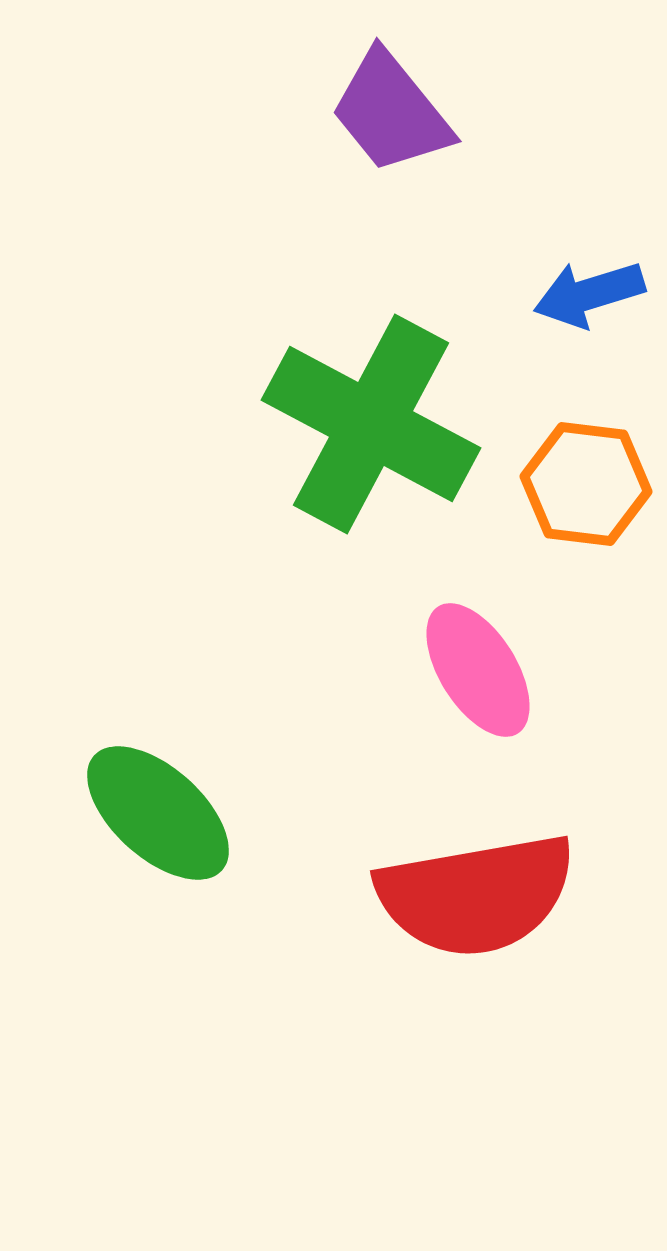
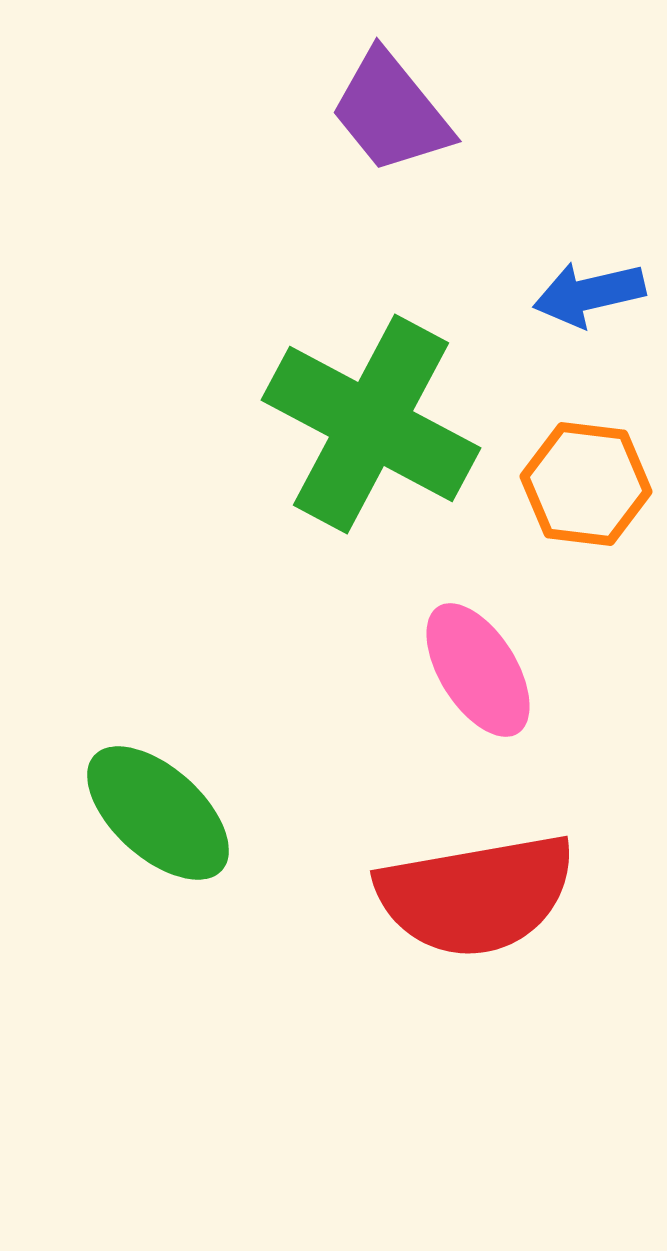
blue arrow: rotated 4 degrees clockwise
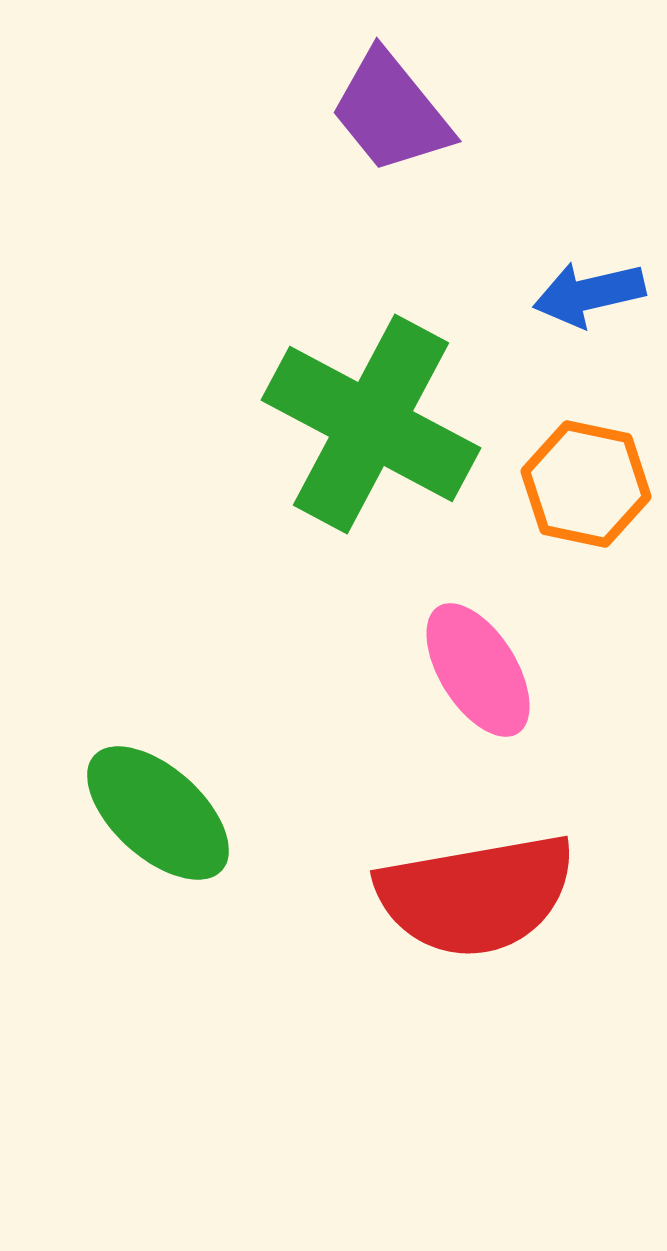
orange hexagon: rotated 5 degrees clockwise
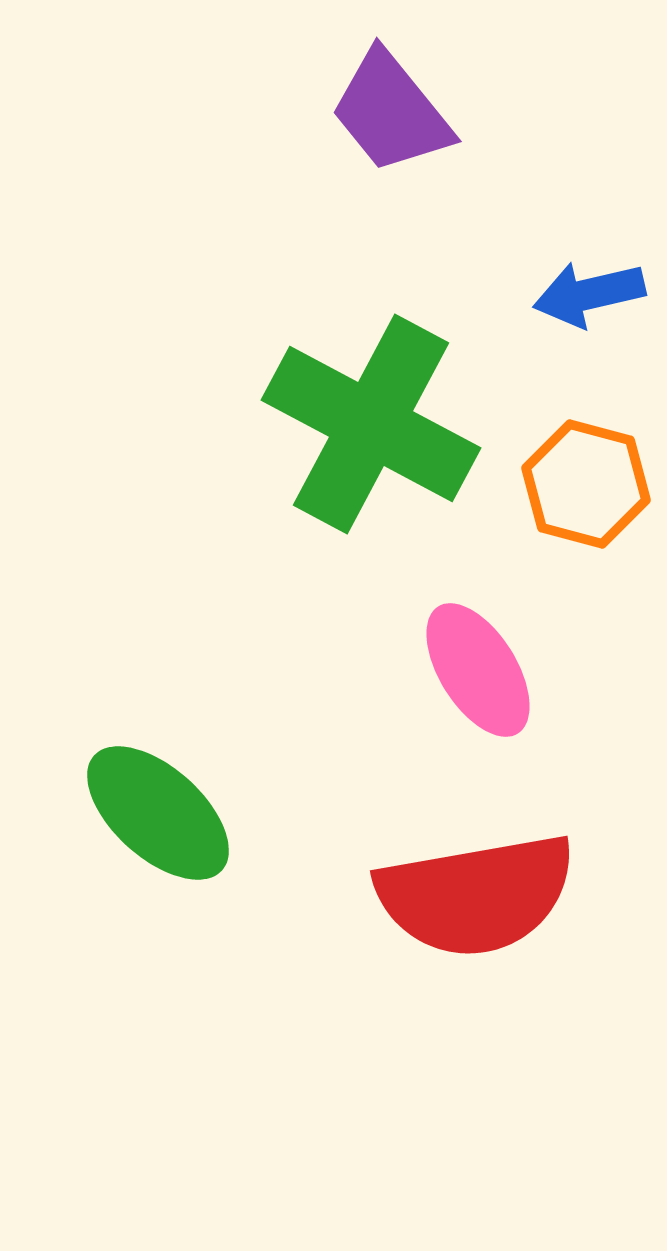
orange hexagon: rotated 3 degrees clockwise
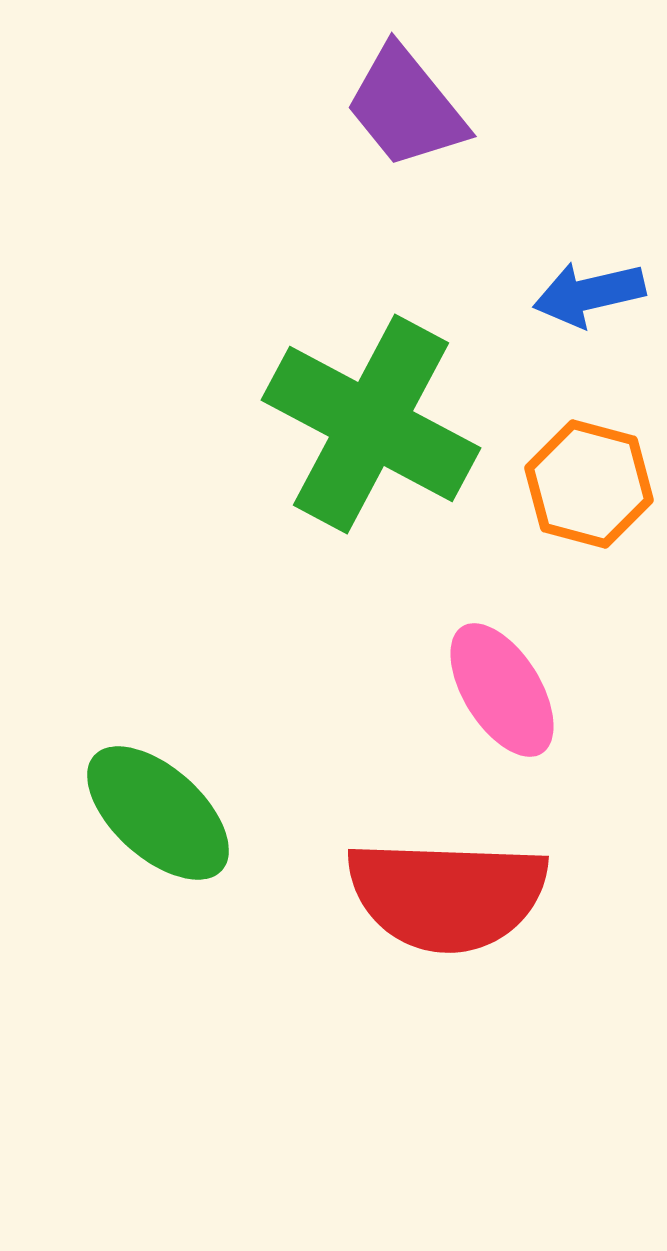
purple trapezoid: moved 15 px right, 5 px up
orange hexagon: moved 3 px right
pink ellipse: moved 24 px right, 20 px down
red semicircle: moved 29 px left; rotated 12 degrees clockwise
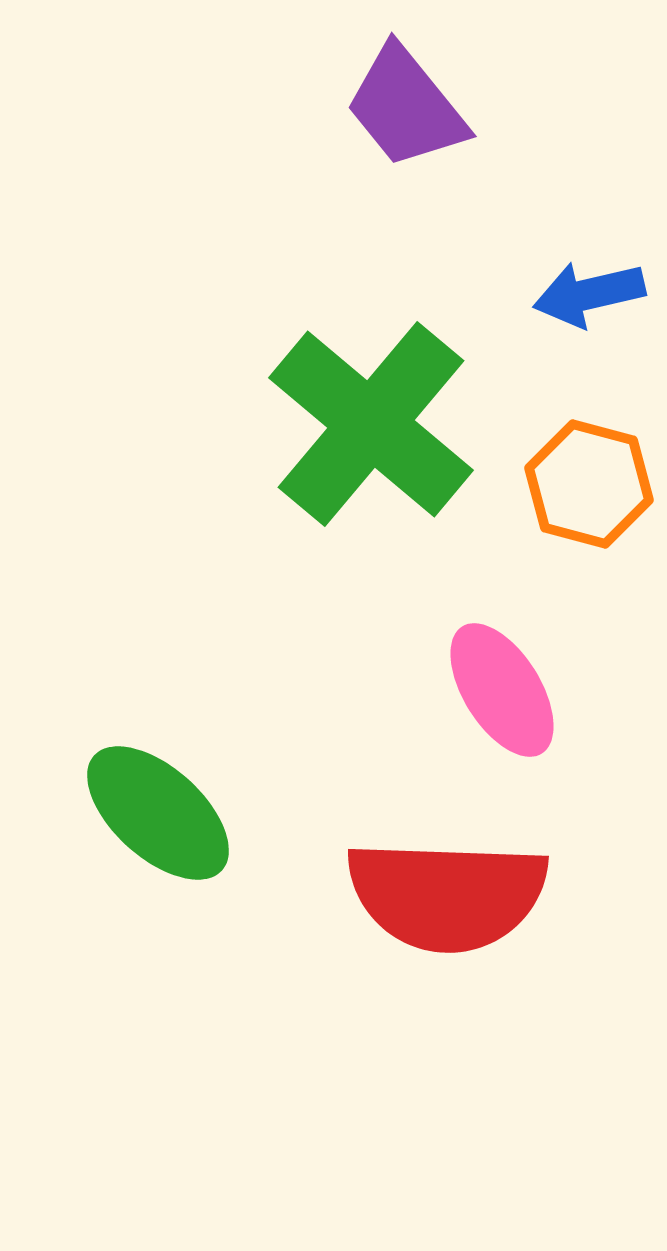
green cross: rotated 12 degrees clockwise
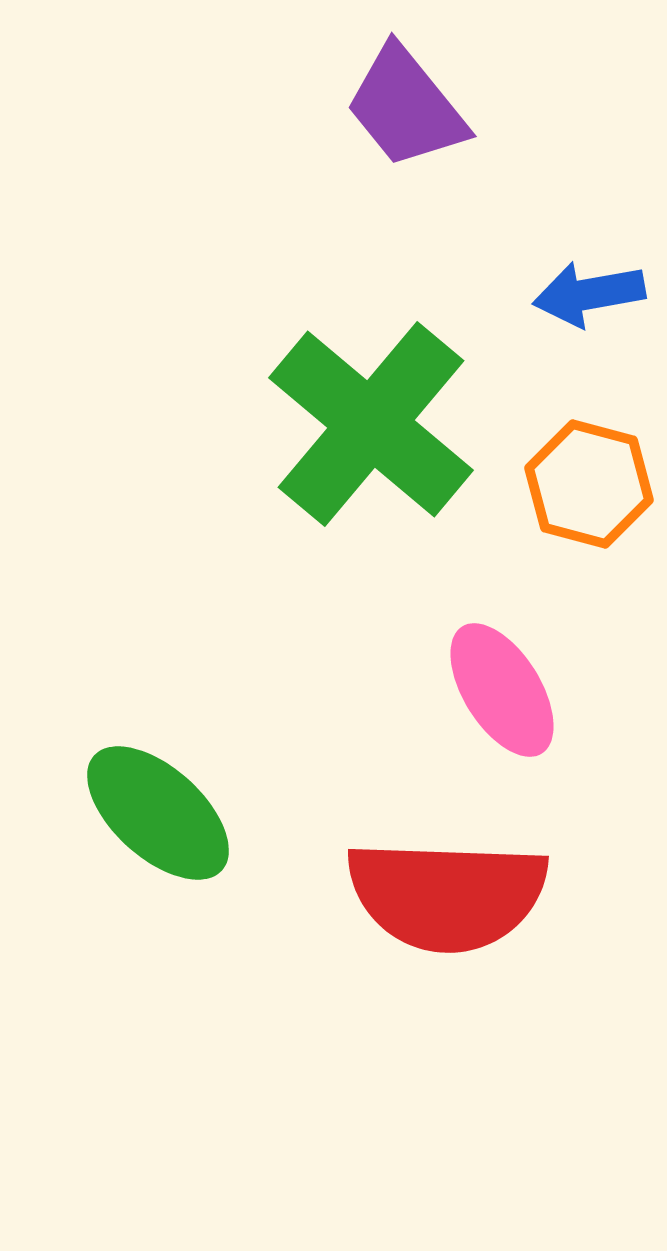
blue arrow: rotated 3 degrees clockwise
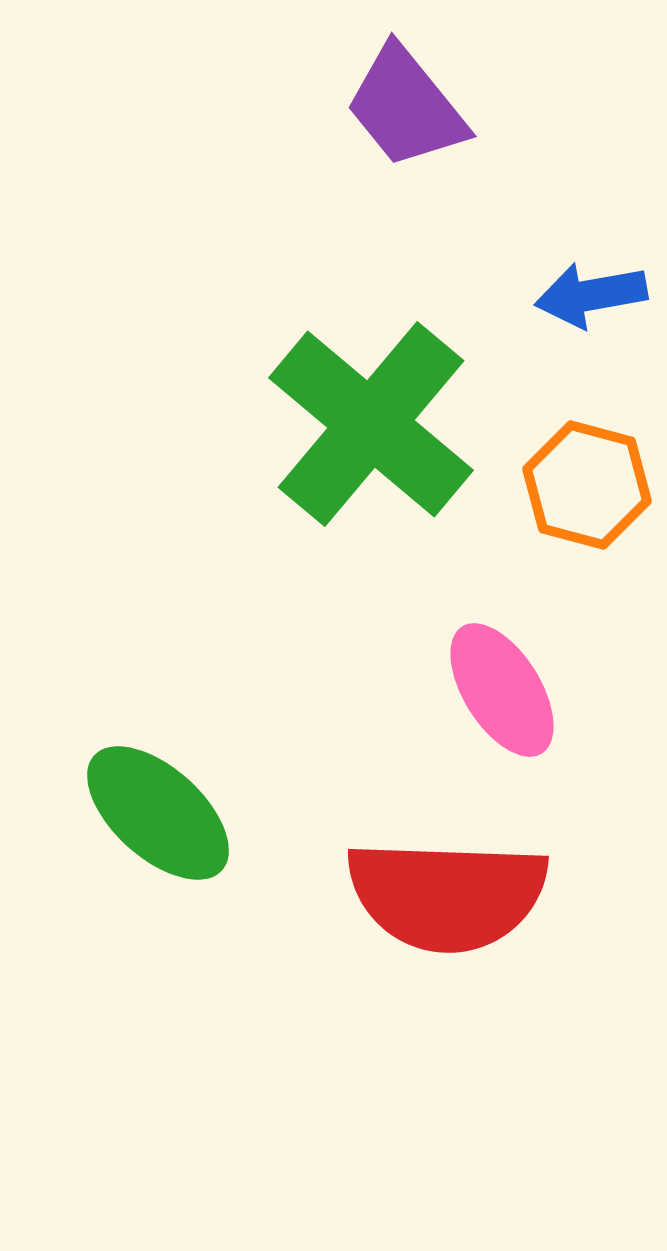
blue arrow: moved 2 px right, 1 px down
orange hexagon: moved 2 px left, 1 px down
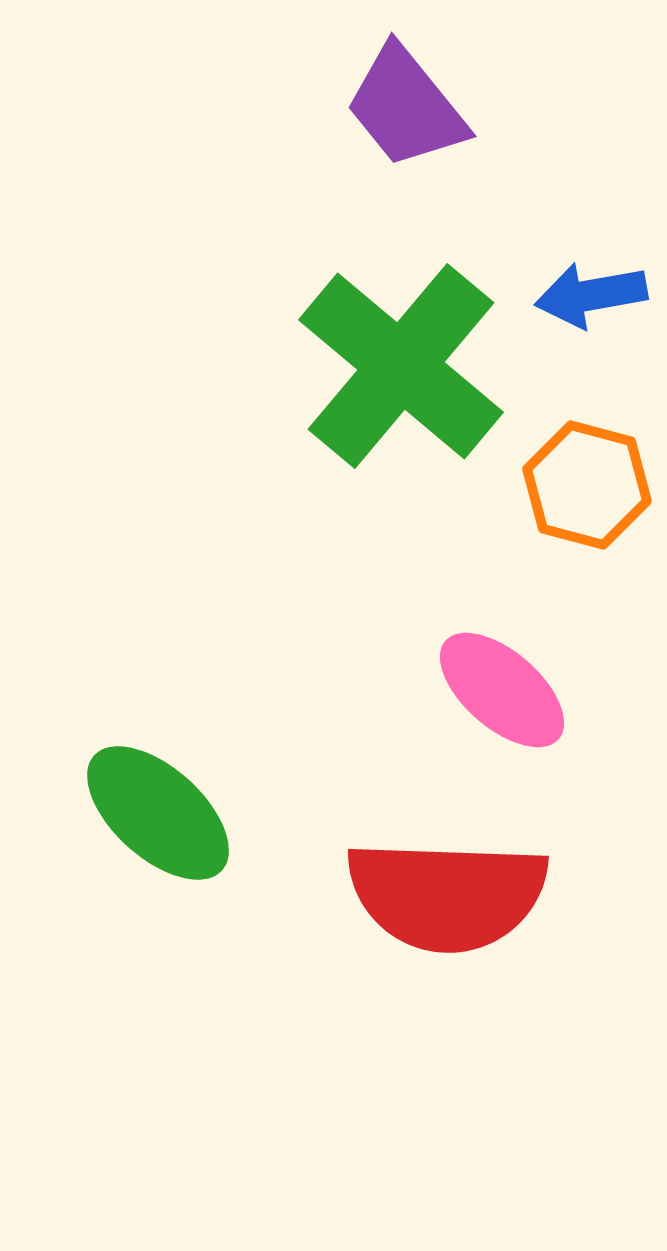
green cross: moved 30 px right, 58 px up
pink ellipse: rotated 17 degrees counterclockwise
